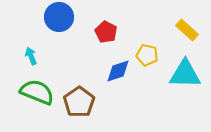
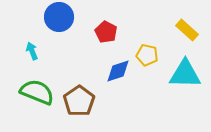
cyan arrow: moved 1 px right, 5 px up
brown pentagon: moved 1 px up
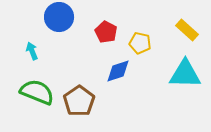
yellow pentagon: moved 7 px left, 12 px up
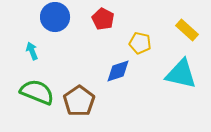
blue circle: moved 4 px left
red pentagon: moved 3 px left, 13 px up
cyan triangle: moved 4 px left; rotated 12 degrees clockwise
